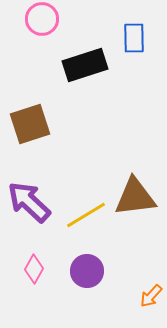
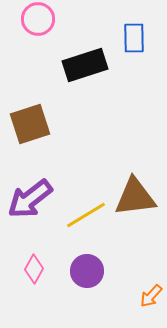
pink circle: moved 4 px left
purple arrow: moved 1 px right, 3 px up; rotated 81 degrees counterclockwise
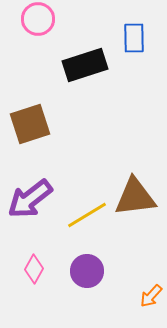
yellow line: moved 1 px right
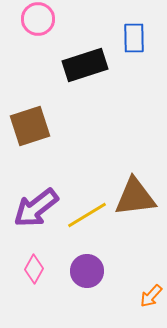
brown square: moved 2 px down
purple arrow: moved 6 px right, 9 px down
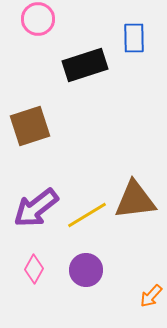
brown triangle: moved 3 px down
purple circle: moved 1 px left, 1 px up
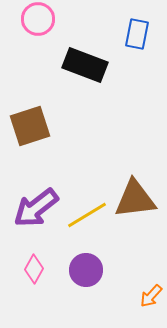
blue rectangle: moved 3 px right, 4 px up; rotated 12 degrees clockwise
black rectangle: rotated 39 degrees clockwise
brown triangle: moved 1 px up
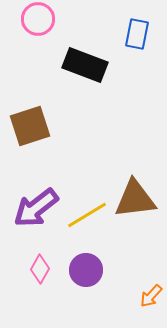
pink diamond: moved 6 px right
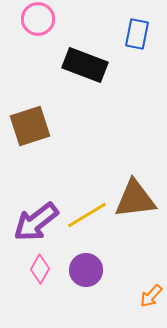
purple arrow: moved 14 px down
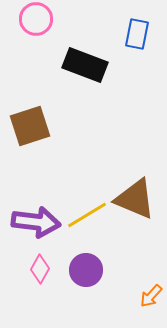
pink circle: moved 2 px left
brown triangle: rotated 30 degrees clockwise
purple arrow: rotated 135 degrees counterclockwise
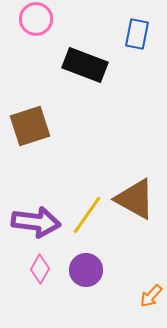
brown triangle: rotated 6 degrees clockwise
yellow line: rotated 24 degrees counterclockwise
